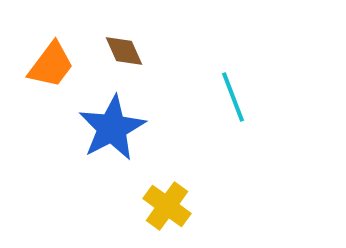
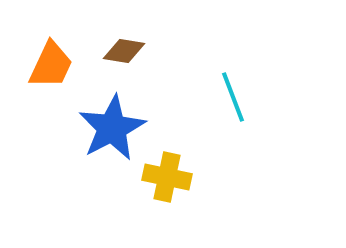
brown diamond: rotated 57 degrees counterclockwise
orange trapezoid: rotated 12 degrees counterclockwise
yellow cross: moved 29 px up; rotated 24 degrees counterclockwise
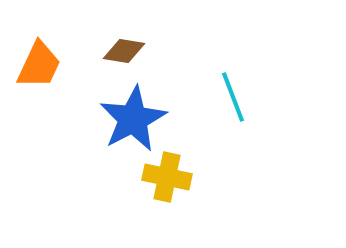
orange trapezoid: moved 12 px left
blue star: moved 21 px right, 9 px up
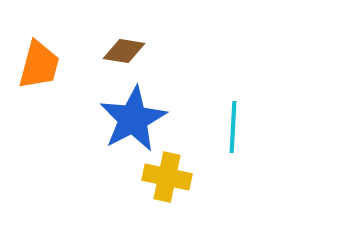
orange trapezoid: rotated 10 degrees counterclockwise
cyan line: moved 30 px down; rotated 24 degrees clockwise
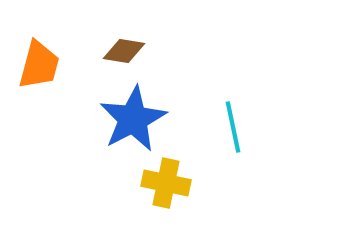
cyan line: rotated 15 degrees counterclockwise
yellow cross: moved 1 px left, 6 px down
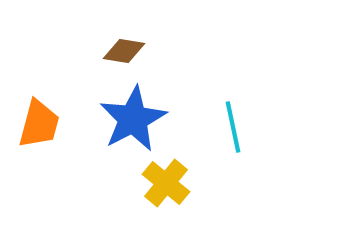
orange trapezoid: moved 59 px down
yellow cross: rotated 27 degrees clockwise
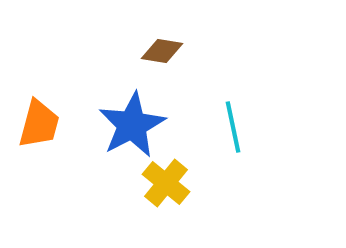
brown diamond: moved 38 px right
blue star: moved 1 px left, 6 px down
